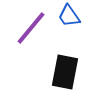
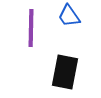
purple line: rotated 39 degrees counterclockwise
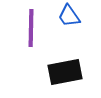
black rectangle: rotated 68 degrees clockwise
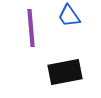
purple line: rotated 6 degrees counterclockwise
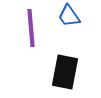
black rectangle: rotated 68 degrees counterclockwise
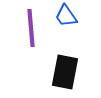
blue trapezoid: moved 3 px left
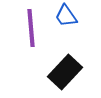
black rectangle: rotated 32 degrees clockwise
